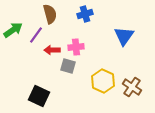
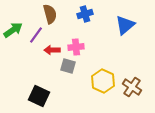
blue triangle: moved 1 px right, 11 px up; rotated 15 degrees clockwise
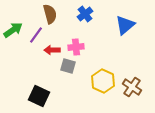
blue cross: rotated 21 degrees counterclockwise
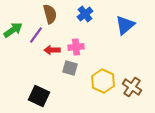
gray square: moved 2 px right, 2 px down
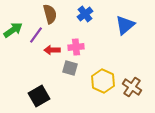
black square: rotated 35 degrees clockwise
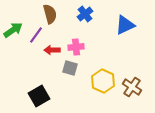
blue triangle: rotated 15 degrees clockwise
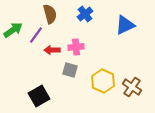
gray square: moved 2 px down
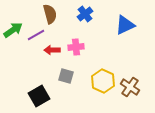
purple line: rotated 24 degrees clockwise
gray square: moved 4 px left, 6 px down
brown cross: moved 2 px left
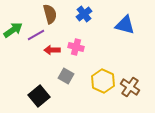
blue cross: moved 1 px left
blue triangle: rotated 40 degrees clockwise
pink cross: rotated 21 degrees clockwise
gray square: rotated 14 degrees clockwise
black square: rotated 10 degrees counterclockwise
